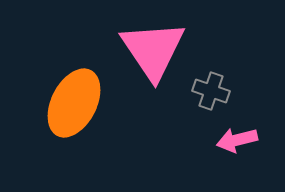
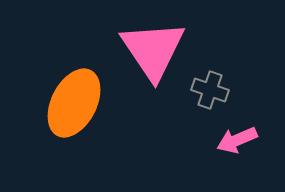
gray cross: moved 1 px left, 1 px up
pink arrow: rotated 9 degrees counterclockwise
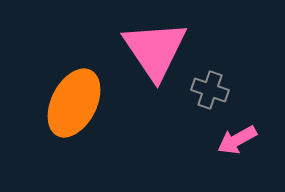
pink triangle: moved 2 px right
pink arrow: rotated 6 degrees counterclockwise
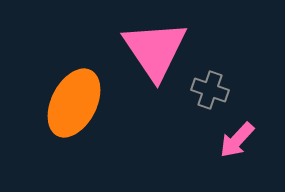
pink arrow: rotated 18 degrees counterclockwise
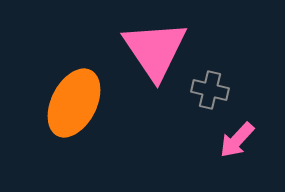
gray cross: rotated 6 degrees counterclockwise
